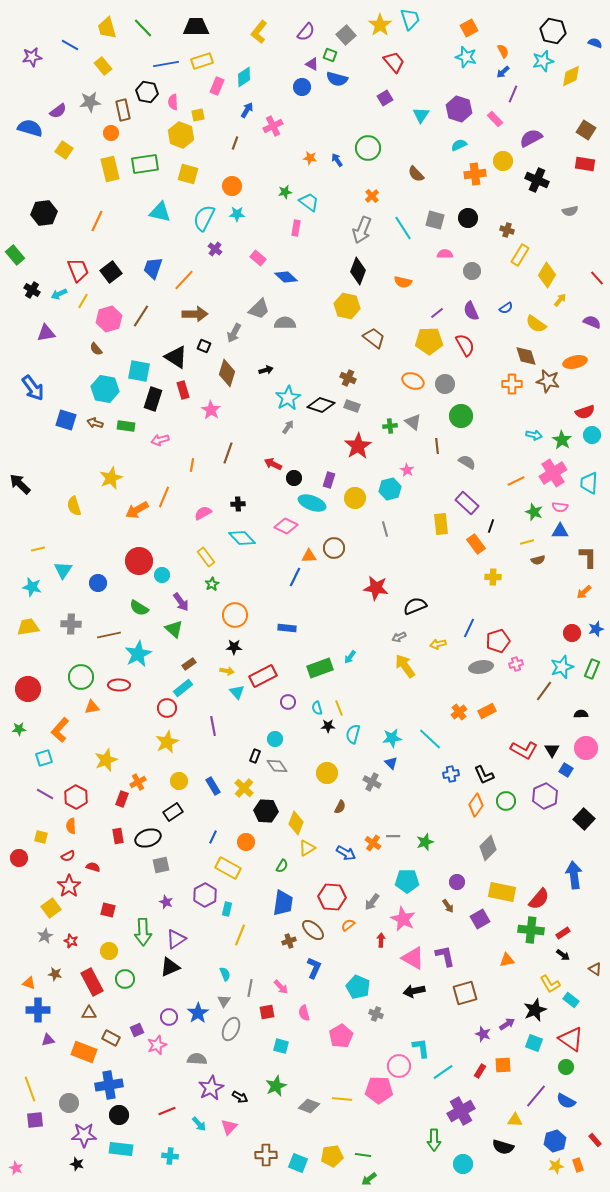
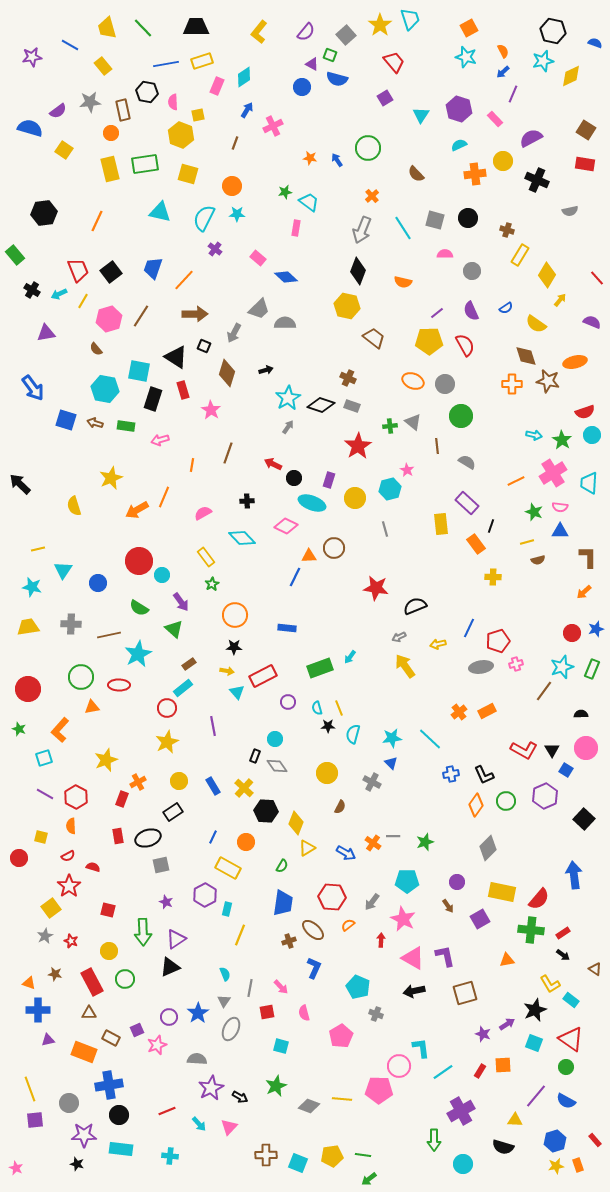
black cross at (238, 504): moved 9 px right, 3 px up
green star at (19, 729): rotated 24 degrees clockwise
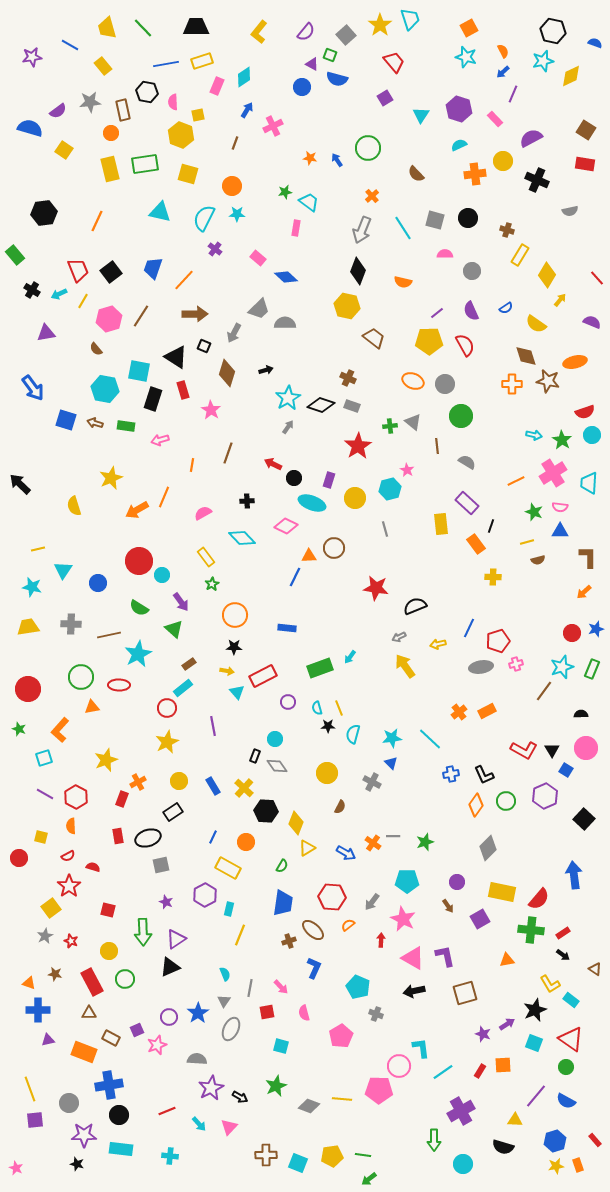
cyan rectangle at (227, 909): moved 2 px right
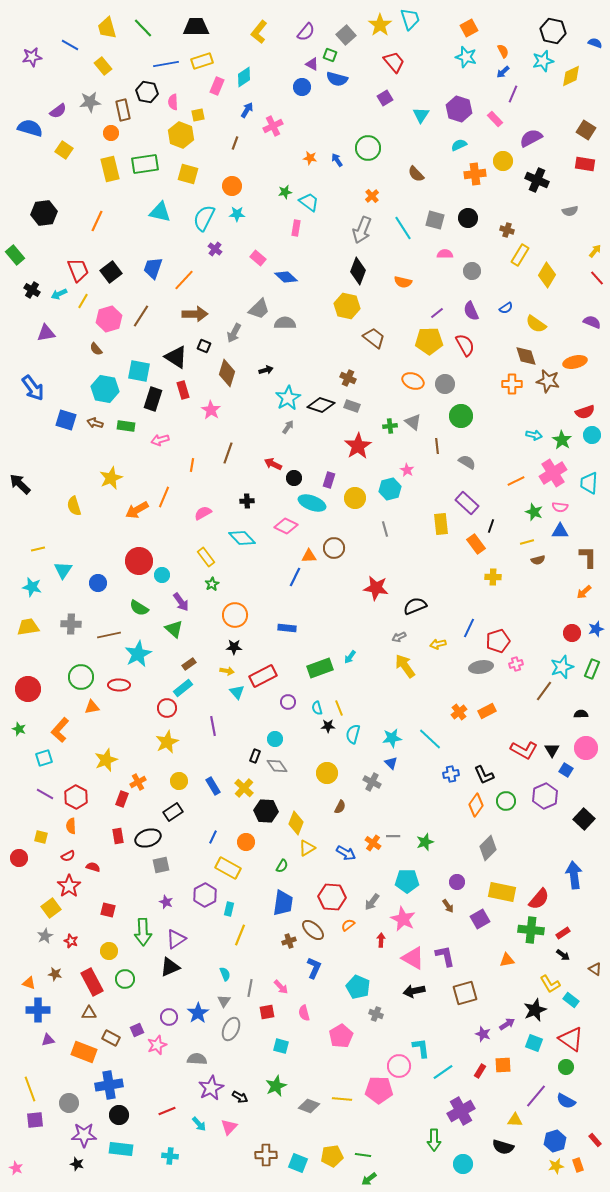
yellow arrow at (560, 300): moved 35 px right, 49 px up
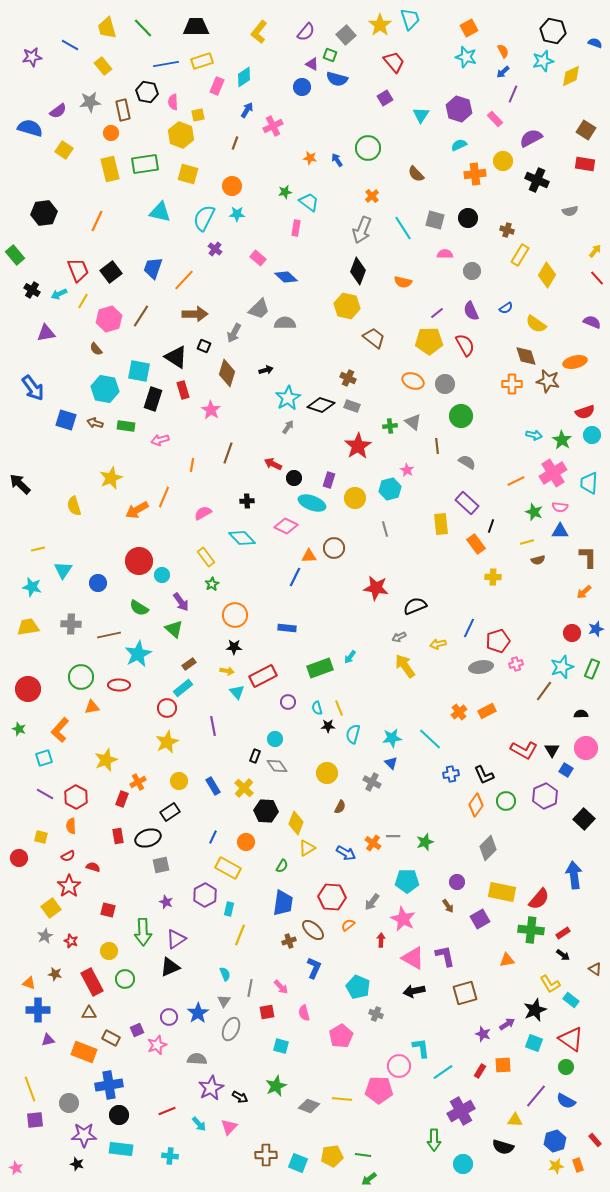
black rectangle at (173, 812): moved 3 px left
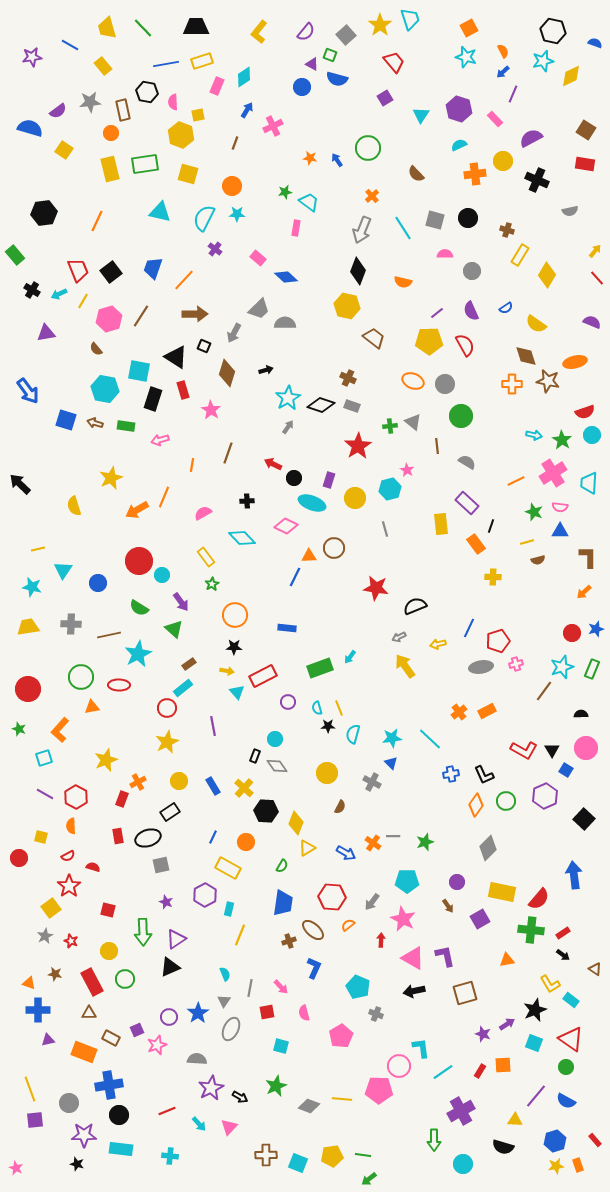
blue arrow at (33, 388): moved 5 px left, 3 px down
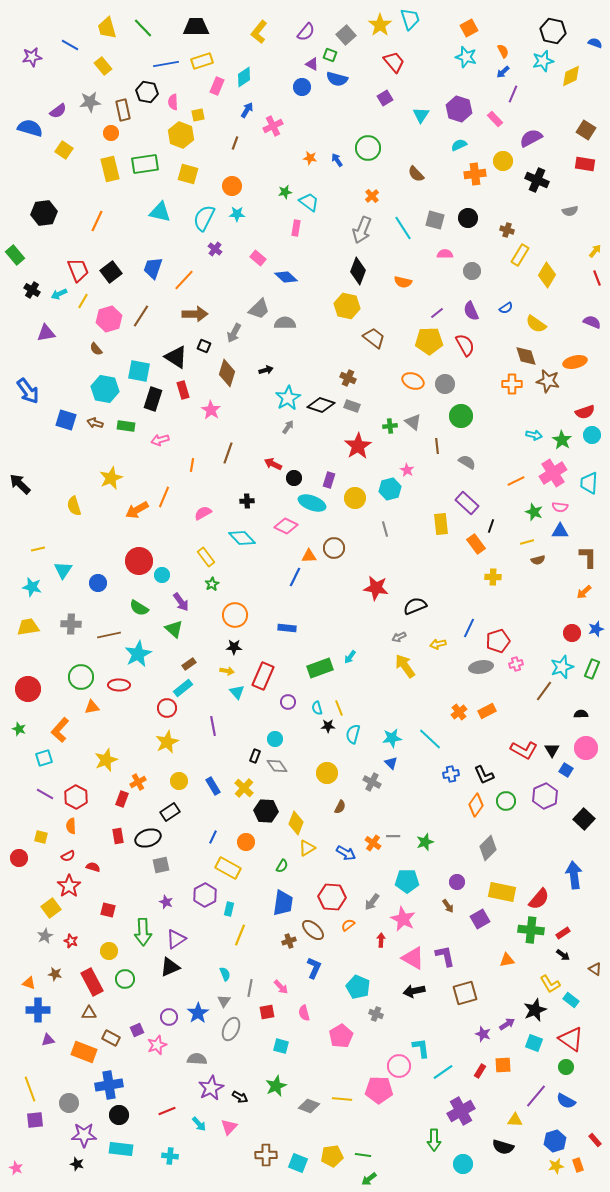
red line at (597, 278): rotated 21 degrees clockwise
red rectangle at (263, 676): rotated 40 degrees counterclockwise
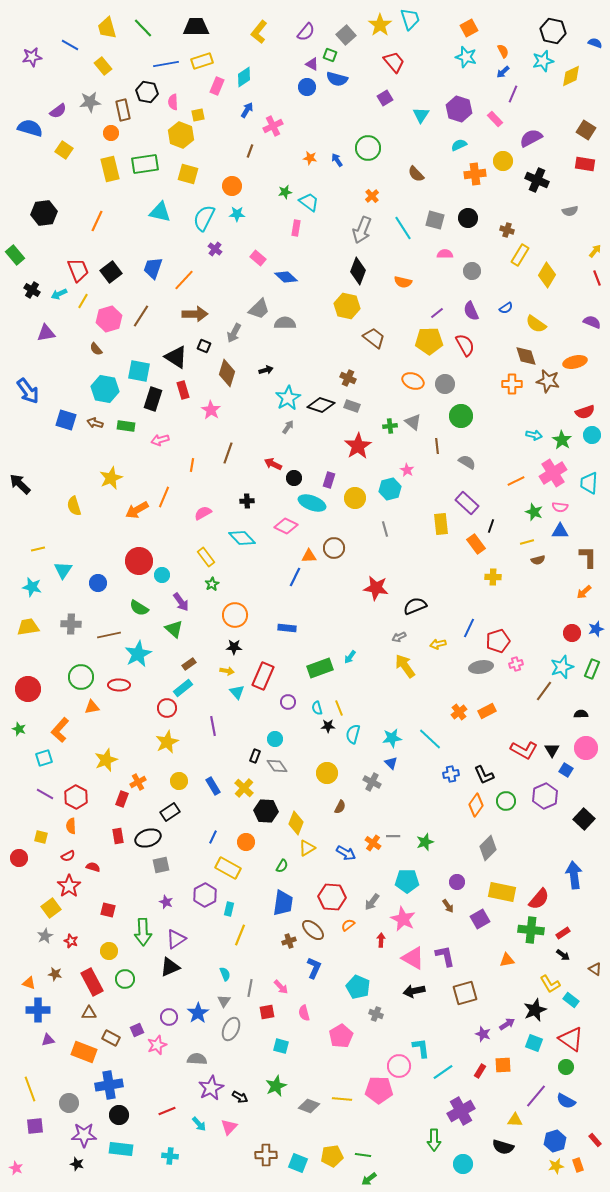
blue circle at (302, 87): moved 5 px right
brown line at (235, 143): moved 15 px right, 8 px down
purple square at (35, 1120): moved 6 px down
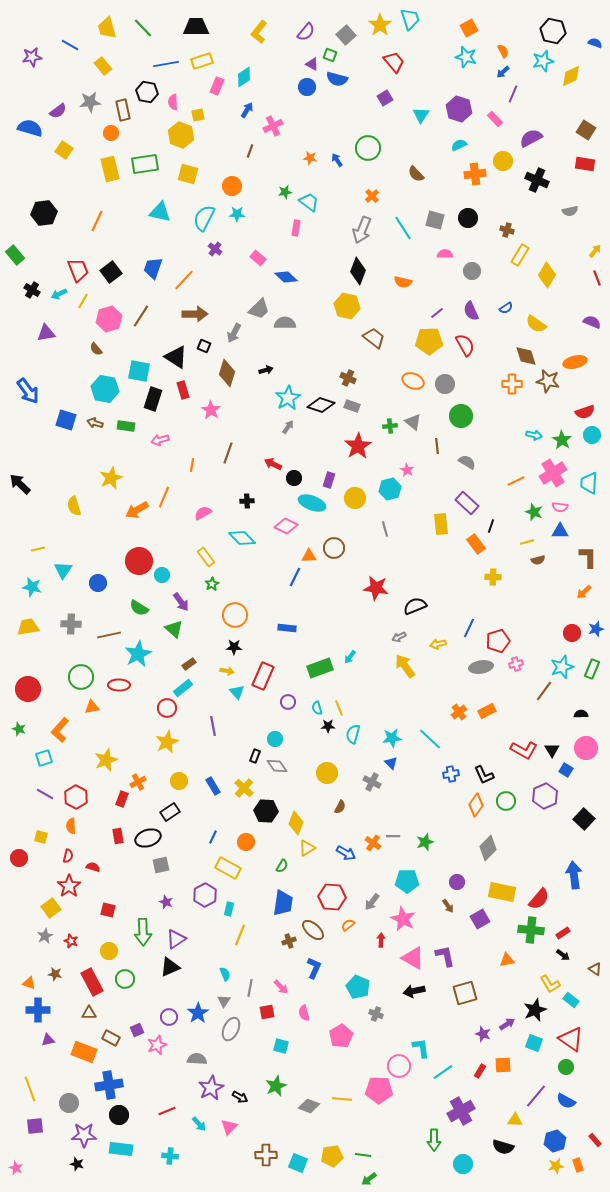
red semicircle at (68, 856): rotated 48 degrees counterclockwise
